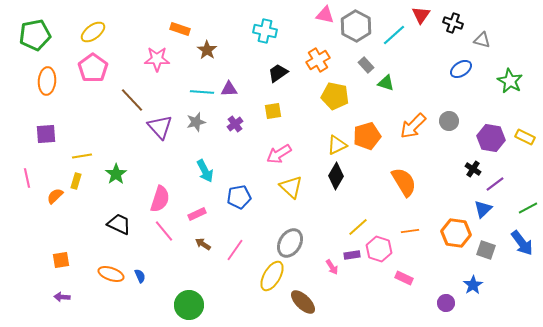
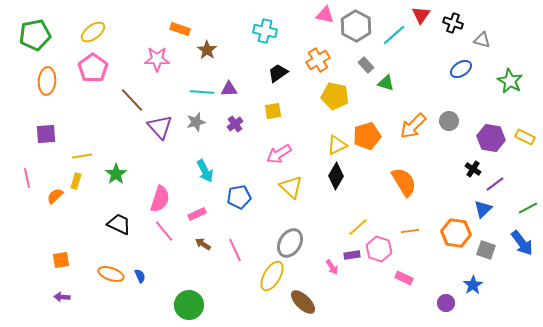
pink line at (235, 250): rotated 60 degrees counterclockwise
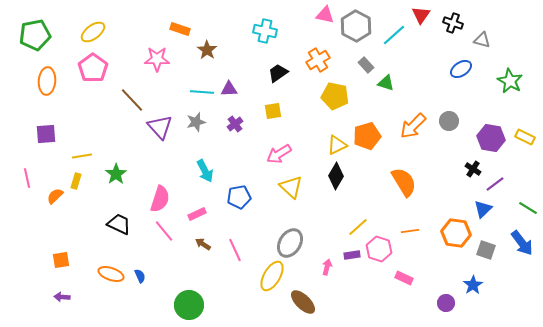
green line at (528, 208): rotated 60 degrees clockwise
pink arrow at (332, 267): moved 5 px left; rotated 133 degrees counterclockwise
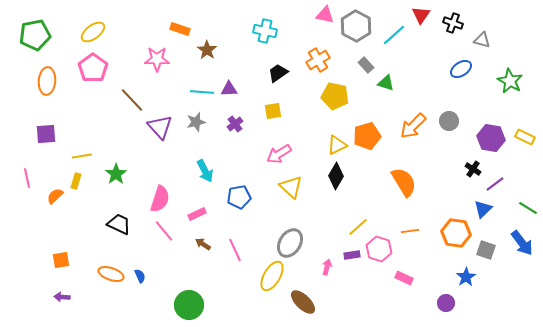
blue star at (473, 285): moved 7 px left, 8 px up
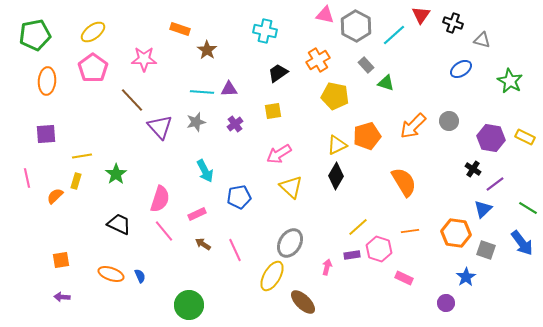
pink star at (157, 59): moved 13 px left
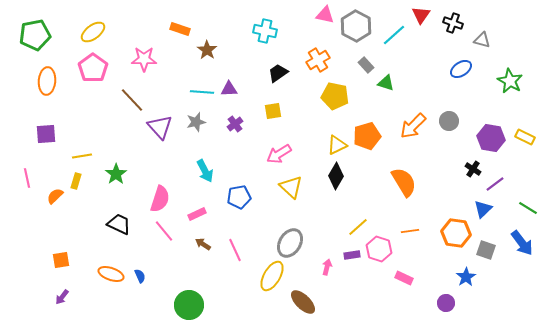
purple arrow at (62, 297): rotated 56 degrees counterclockwise
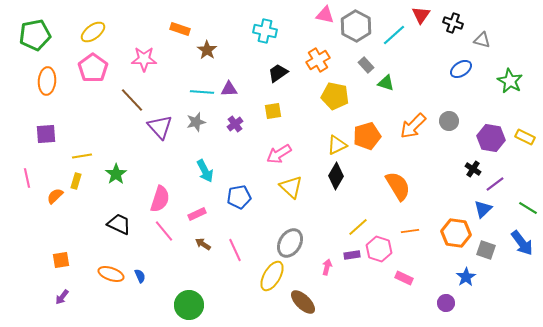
orange semicircle at (404, 182): moved 6 px left, 4 px down
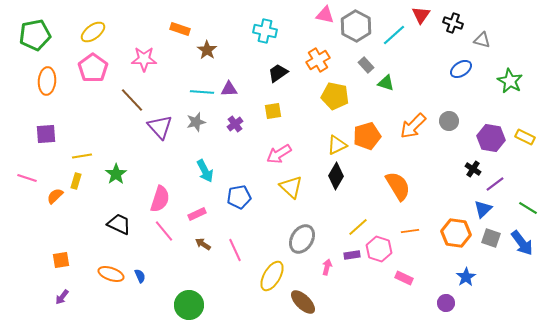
pink line at (27, 178): rotated 60 degrees counterclockwise
gray ellipse at (290, 243): moved 12 px right, 4 px up
gray square at (486, 250): moved 5 px right, 12 px up
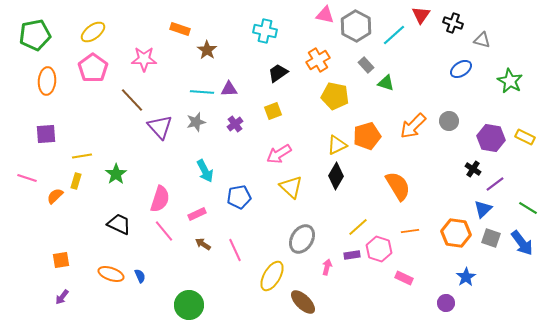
yellow square at (273, 111): rotated 12 degrees counterclockwise
